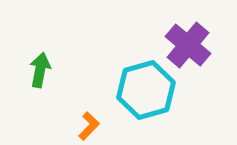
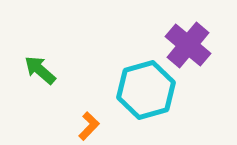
green arrow: rotated 60 degrees counterclockwise
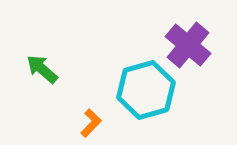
green arrow: moved 2 px right, 1 px up
orange L-shape: moved 2 px right, 3 px up
